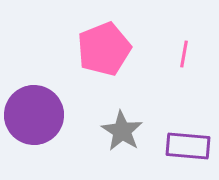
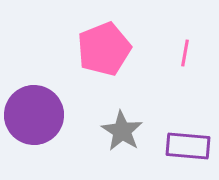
pink line: moved 1 px right, 1 px up
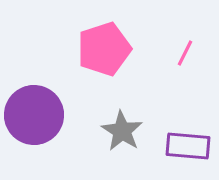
pink pentagon: rotated 4 degrees clockwise
pink line: rotated 16 degrees clockwise
